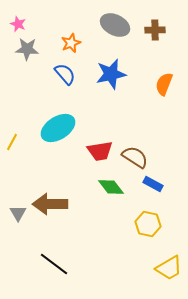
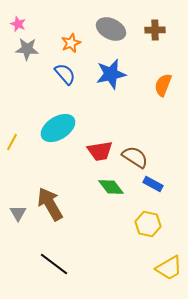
gray ellipse: moved 4 px left, 4 px down
orange semicircle: moved 1 px left, 1 px down
brown arrow: rotated 60 degrees clockwise
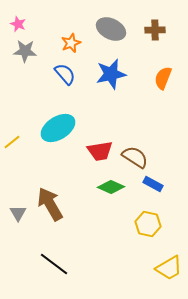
gray star: moved 2 px left, 2 px down
orange semicircle: moved 7 px up
yellow line: rotated 24 degrees clockwise
green diamond: rotated 28 degrees counterclockwise
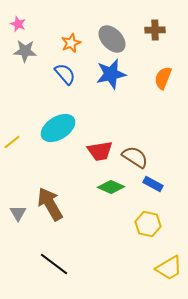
gray ellipse: moved 1 px right, 10 px down; rotated 20 degrees clockwise
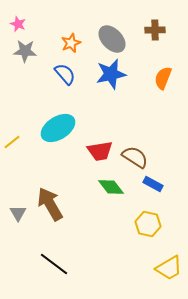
green diamond: rotated 28 degrees clockwise
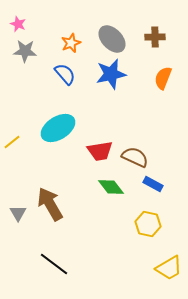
brown cross: moved 7 px down
brown semicircle: rotated 8 degrees counterclockwise
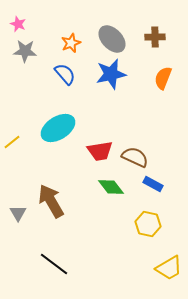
brown arrow: moved 1 px right, 3 px up
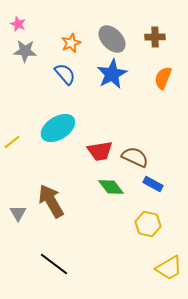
blue star: moved 1 px right; rotated 16 degrees counterclockwise
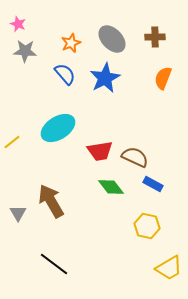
blue star: moved 7 px left, 4 px down
yellow hexagon: moved 1 px left, 2 px down
